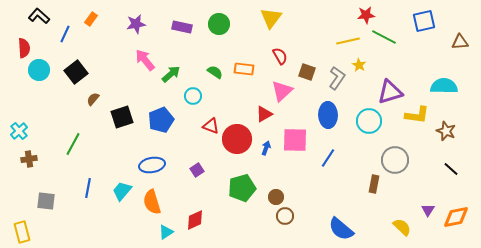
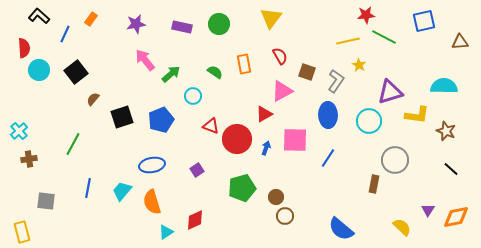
orange rectangle at (244, 69): moved 5 px up; rotated 72 degrees clockwise
gray L-shape at (337, 78): moved 1 px left, 3 px down
pink triangle at (282, 91): rotated 15 degrees clockwise
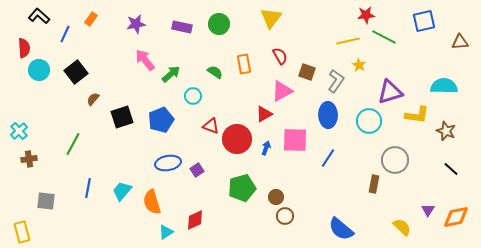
blue ellipse at (152, 165): moved 16 px right, 2 px up
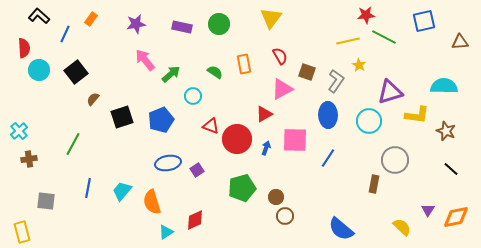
pink triangle at (282, 91): moved 2 px up
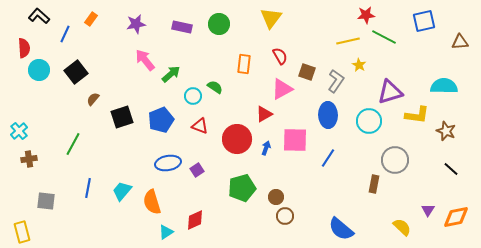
orange rectangle at (244, 64): rotated 18 degrees clockwise
green semicircle at (215, 72): moved 15 px down
red triangle at (211, 126): moved 11 px left
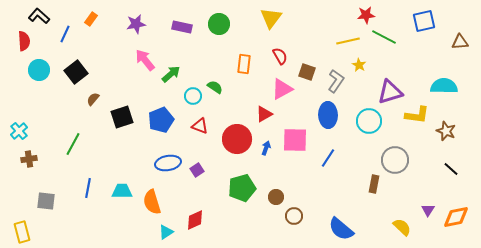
red semicircle at (24, 48): moved 7 px up
cyan trapezoid at (122, 191): rotated 50 degrees clockwise
brown circle at (285, 216): moved 9 px right
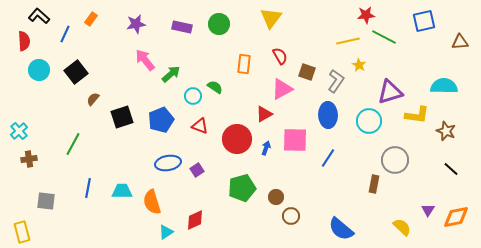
brown circle at (294, 216): moved 3 px left
